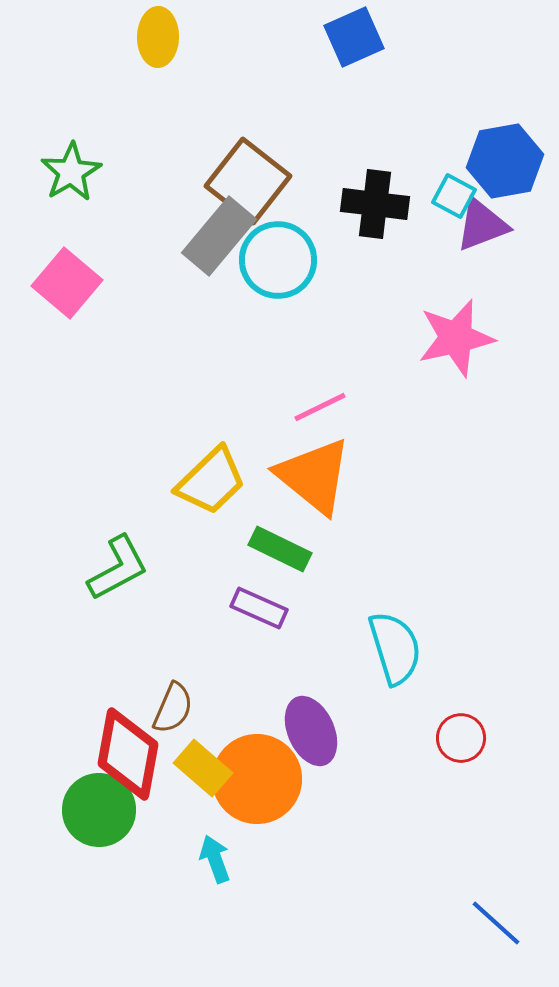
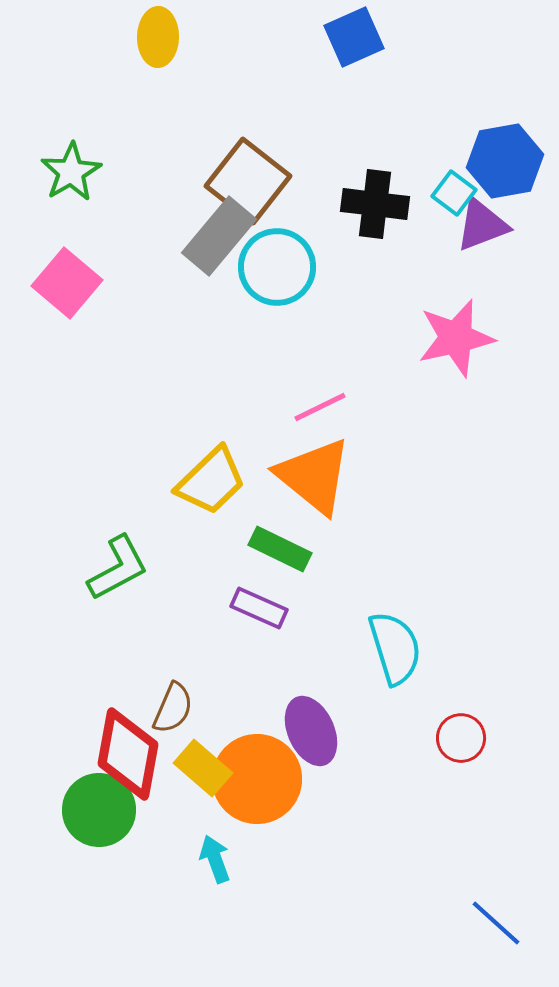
cyan square: moved 3 px up; rotated 9 degrees clockwise
cyan circle: moved 1 px left, 7 px down
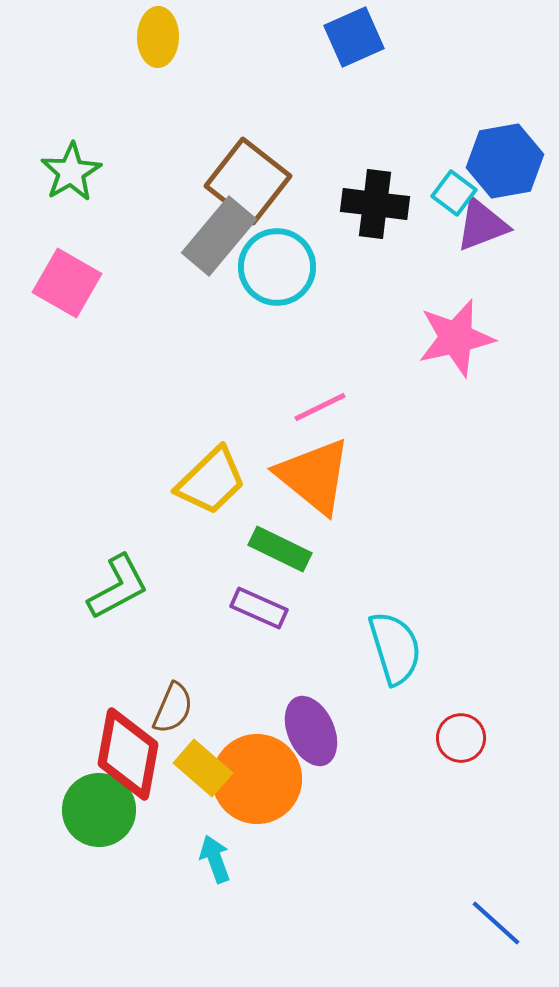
pink square: rotated 10 degrees counterclockwise
green L-shape: moved 19 px down
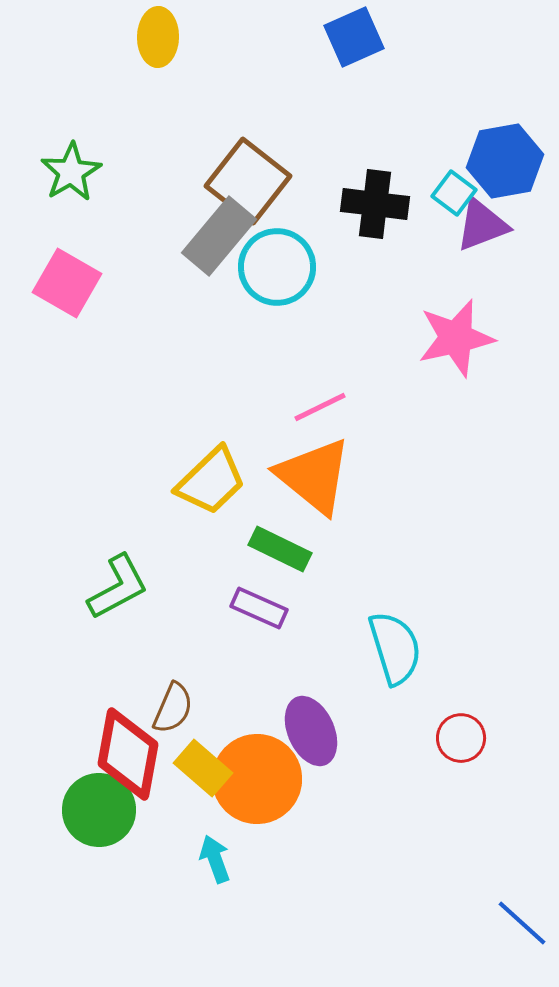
blue line: moved 26 px right
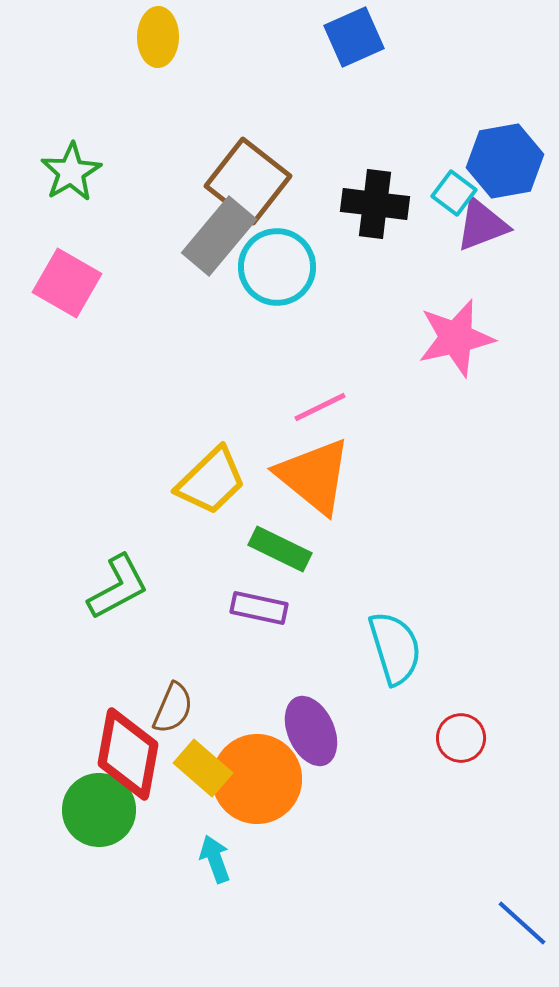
purple rectangle: rotated 12 degrees counterclockwise
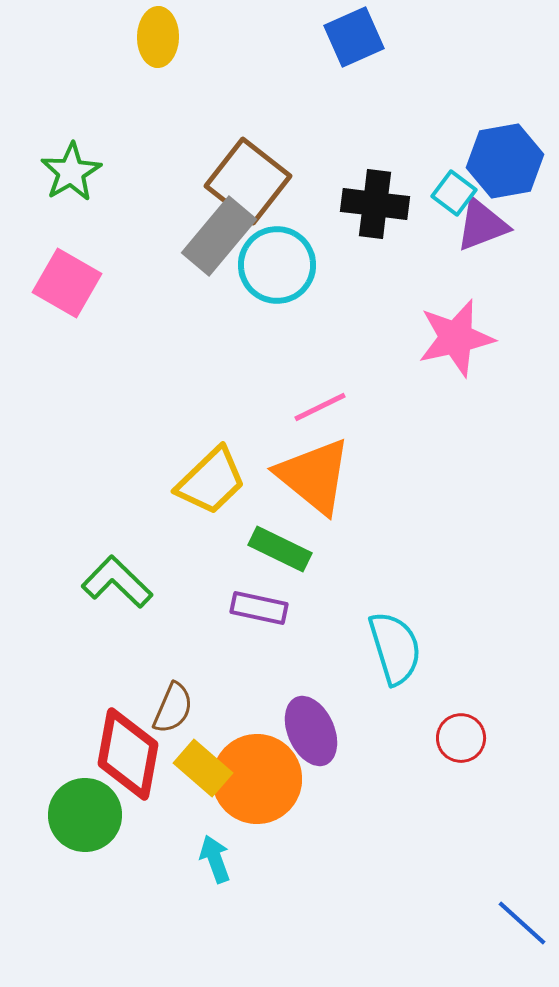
cyan circle: moved 2 px up
green L-shape: moved 1 px left, 5 px up; rotated 108 degrees counterclockwise
green circle: moved 14 px left, 5 px down
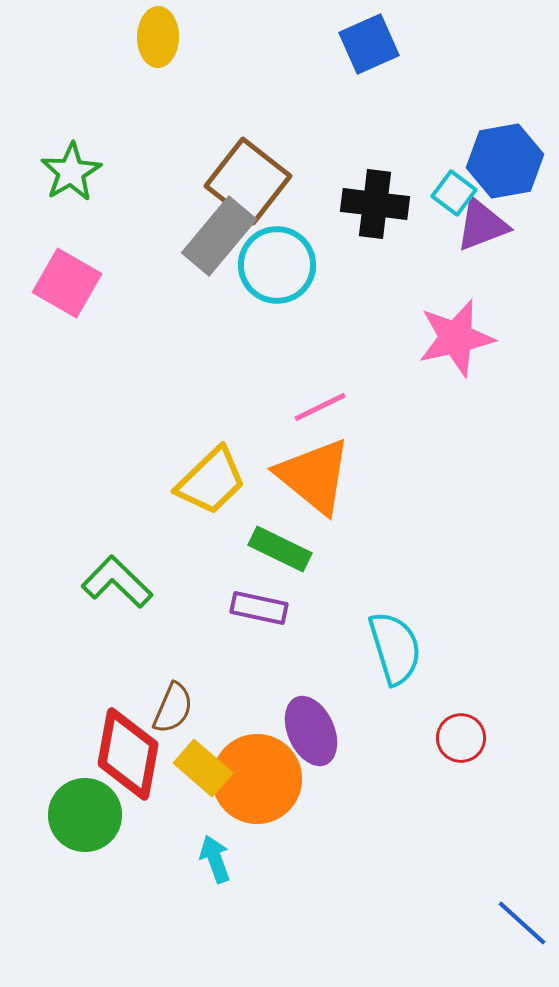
blue square: moved 15 px right, 7 px down
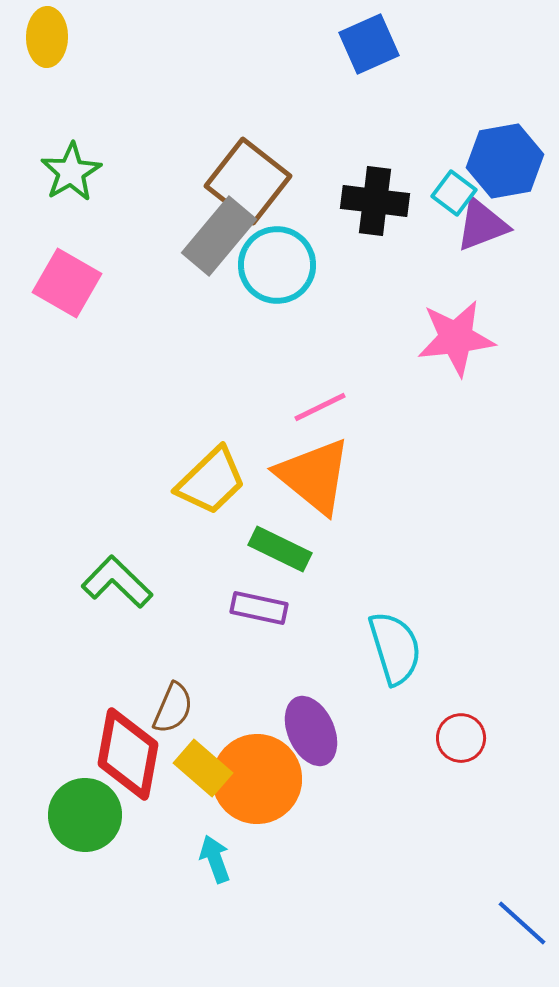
yellow ellipse: moved 111 px left
black cross: moved 3 px up
pink star: rotated 6 degrees clockwise
